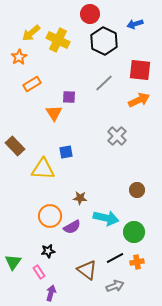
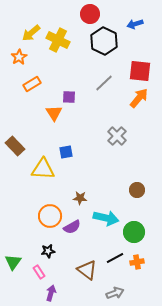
red square: moved 1 px down
orange arrow: moved 2 px up; rotated 25 degrees counterclockwise
gray arrow: moved 7 px down
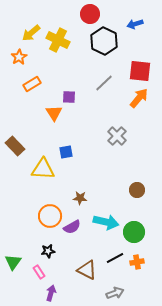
cyan arrow: moved 4 px down
brown triangle: rotated 10 degrees counterclockwise
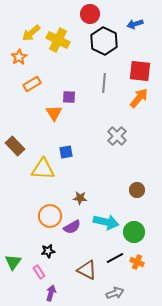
gray line: rotated 42 degrees counterclockwise
orange cross: rotated 32 degrees clockwise
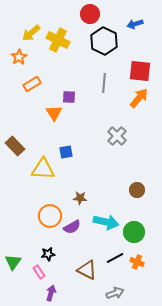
black star: moved 3 px down
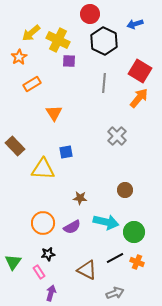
red square: rotated 25 degrees clockwise
purple square: moved 36 px up
brown circle: moved 12 px left
orange circle: moved 7 px left, 7 px down
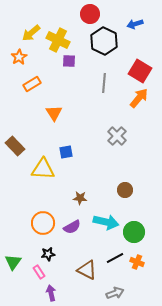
purple arrow: rotated 28 degrees counterclockwise
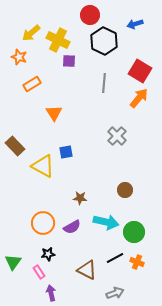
red circle: moved 1 px down
orange star: rotated 21 degrees counterclockwise
yellow triangle: moved 3 px up; rotated 25 degrees clockwise
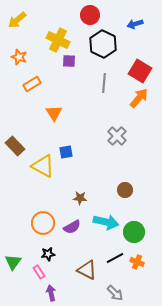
yellow arrow: moved 14 px left, 13 px up
black hexagon: moved 1 px left, 3 px down
gray arrow: rotated 66 degrees clockwise
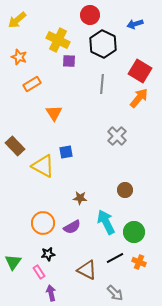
gray line: moved 2 px left, 1 px down
cyan arrow: rotated 130 degrees counterclockwise
orange cross: moved 2 px right
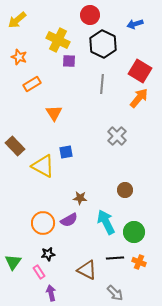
purple semicircle: moved 3 px left, 7 px up
black line: rotated 24 degrees clockwise
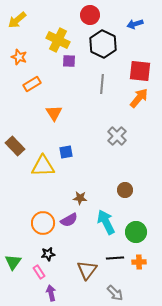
red square: rotated 25 degrees counterclockwise
yellow triangle: rotated 30 degrees counterclockwise
green circle: moved 2 px right
orange cross: rotated 24 degrees counterclockwise
brown triangle: rotated 40 degrees clockwise
